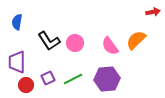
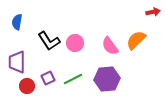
red circle: moved 1 px right, 1 px down
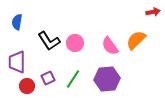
green line: rotated 30 degrees counterclockwise
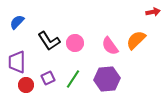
blue semicircle: rotated 35 degrees clockwise
red circle: moved 1 px left, 1 px up
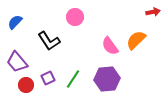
blue semicircle: moved 2 px left
pink circle: moved 26 px up
purple trapezoid: rotated 40 degrees counterclockwise
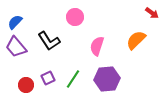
red arrow: moved 1 px left, 1 px down; rotated 48 degrees clockwise
pink semicircle: moved 13 px left; rotated 54 degrees clockwise
purple trapezoid: moved 1 px left, 15 px up
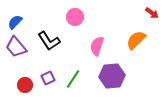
purple hexagon: moved 5 px right, 3 px up
red circle: moved 1 px left
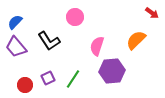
purple hexagon: moved 5 px up
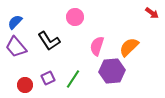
orange semicircle: moved 7 px left, 7 px down
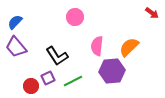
black L-shape: moved 8 px right, 15 px down
pink semicircle: rotated 12 degrees counterclockwise
green line: moved 2 px down; rotated 30 degrees clockwise
red circle: moved 6 px right, 1 px down
